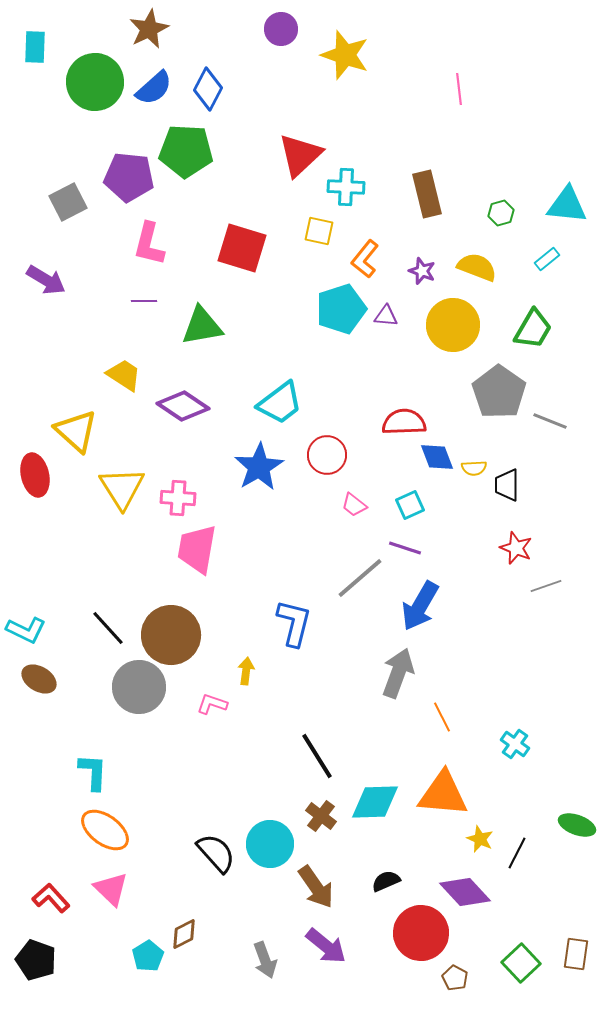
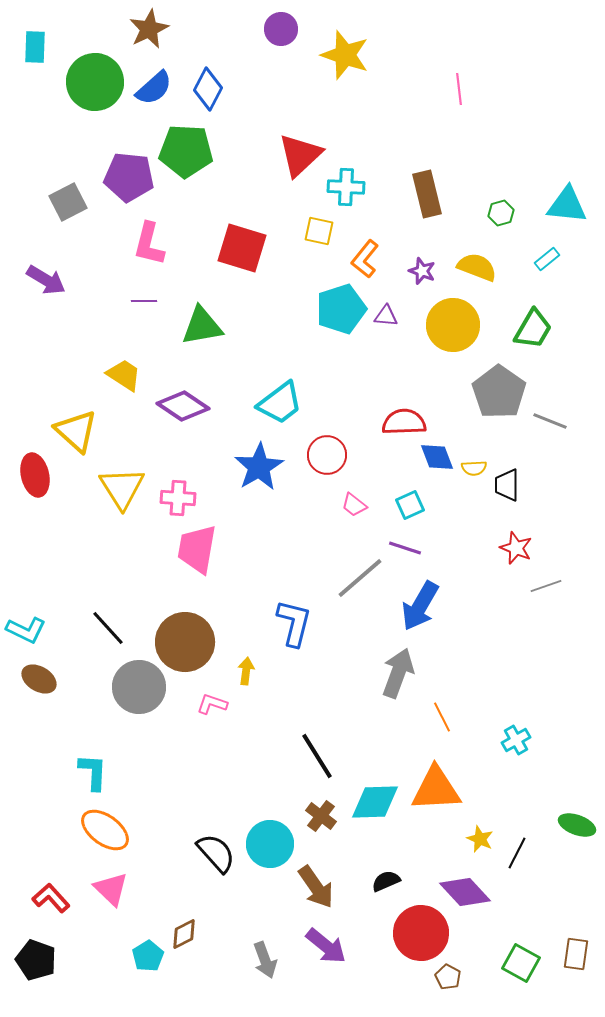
brown circle at (171, 635): moved 14 px right, 7 px down
cyan cross at (515, 744): moved 1 px right, 4 px up; rotated 24 degrees clockwise
orange triangle at (443, 794): moved 7 px left, 5 px up; rotated 8 degrees counterclockwise
green square at (521, 963): rotated 18 degrees counterclockwise
brown pentagon at (455, 978): moved 7 px left, 1 px up
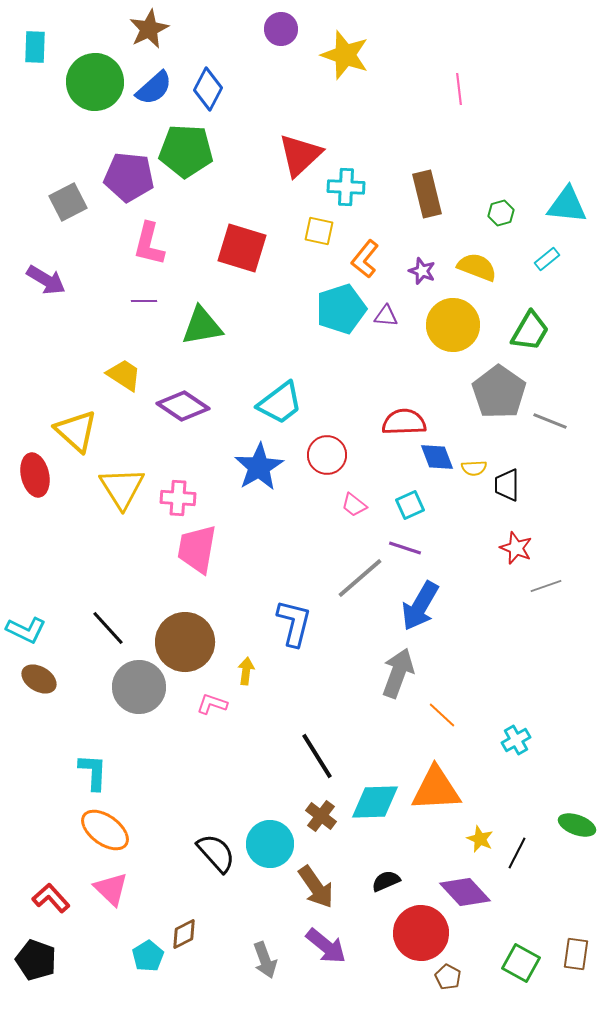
green trapezoid at (533, 329): moved 3 px left, 2 px down
orange line at (442, 717): moved 2 px up; rotated 20 degrees counterclockwise
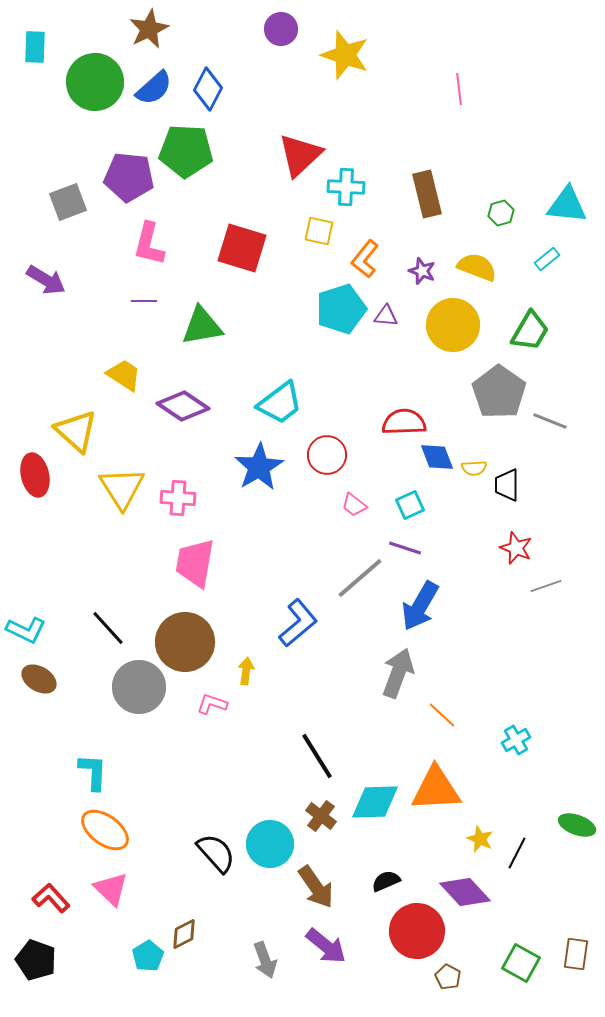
gray square at (68, 202): rotated 6 degrees clockwise
pink trapezoid at (197, 549): moved 2 px left, 14 px down
blue L-shape at (294, 623): moved 4 px right; rotated 36 degrees clockwise
red circle at (421, 933): moved 4 px left, 2 px up
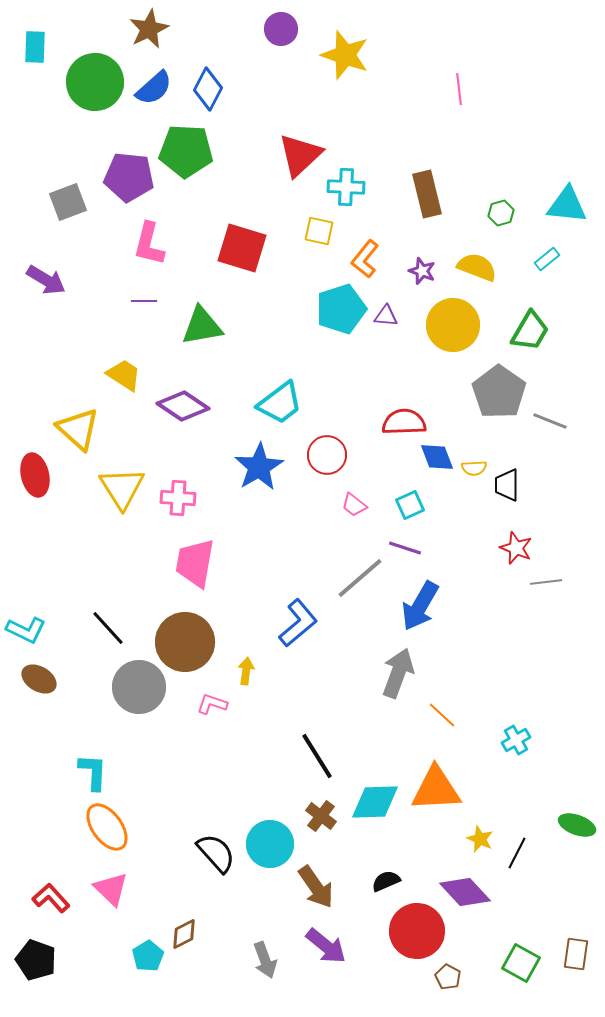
yellow triangle at (76, 431): moved 2 px right, 2 px up
gray line at (546, 586): moved 4 px up; rotated 12 degrees clockwise
orange ellipse at (105, 830): moved 2 px right, 3 px up; rotated 18 degrees clockwise
